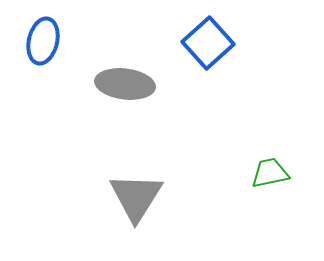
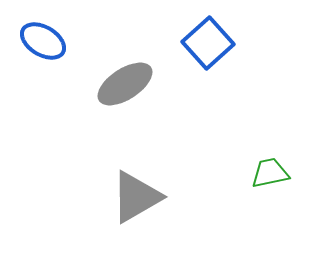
blue ellipse: rotated 72 degrees counterclockwise
gray ellipse: rotated 40 degrees counterclockwise
gray triangle: rotated 28 degrees clockwise
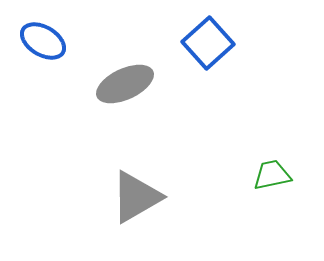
gray ellipse: rotated 8 degrees clockwise
green trapezoid: moved 2 px right, 2 px down
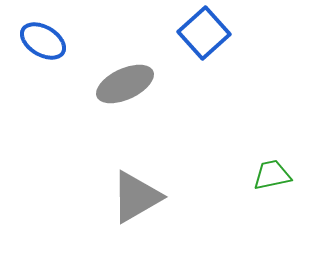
blue square: moved 4 px left, 10 px up
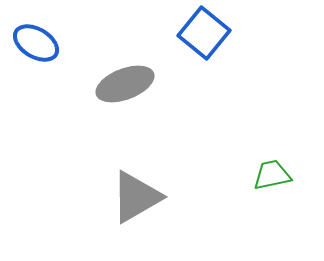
blue square: rotated 9 degrees counterclockwise
blue ellipse: moved 7 px left, 2 px down
gray ellipse: rotated 4 degrees clockwise
